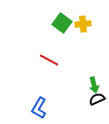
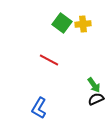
green arrow: rotated 21 degrees counterclockwise
black semicircle: moved 1 px left
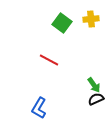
yellow cross: moved 8 px right, 5 px up
